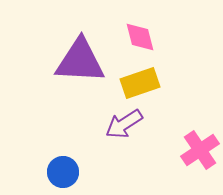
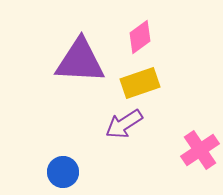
pink diamond: rotated 68 degrees clockwise
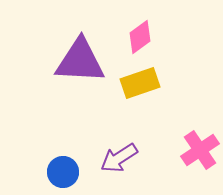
purple arrow: moved 5 px left, 34 px down
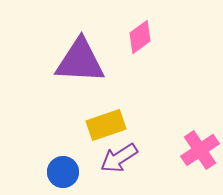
yellow rectangle: moved 34 px left, 42 px down
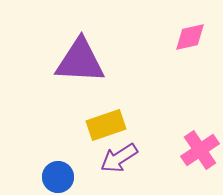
pink diamond: moved 50 px right; rotated 24 degrees clockwise
blue circle: moved 5 px left, 5 px down
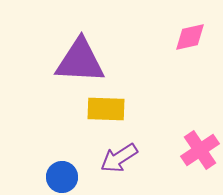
yellow rectangle: moved 16 px up; rotated 21 degrees clockwise
blue circle: moved 4 px right
